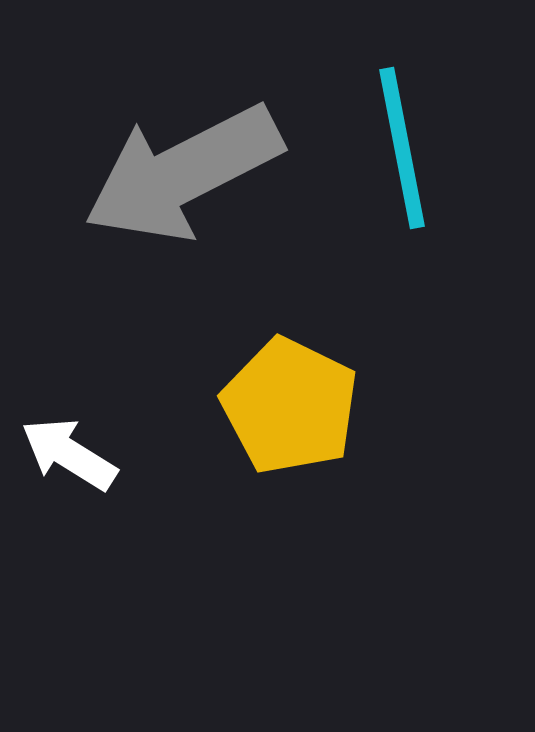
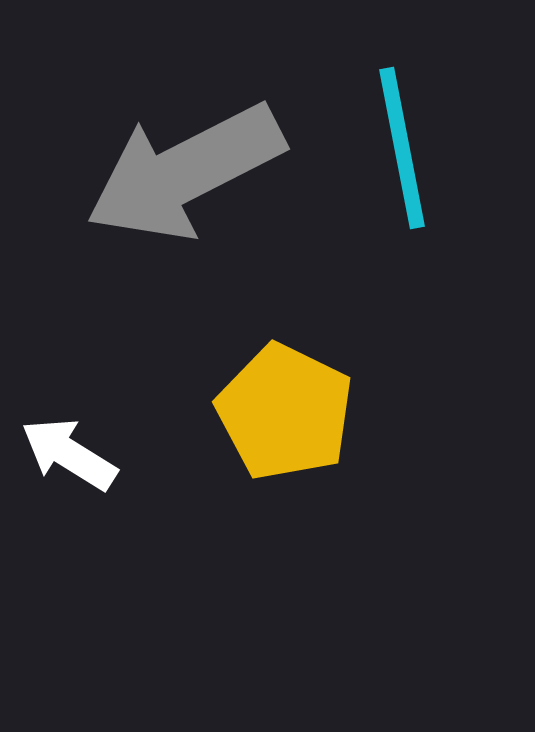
gray arrow: moved 2 px right, 1 px up
yellow pentagon: moved 5 px left, 6 px down
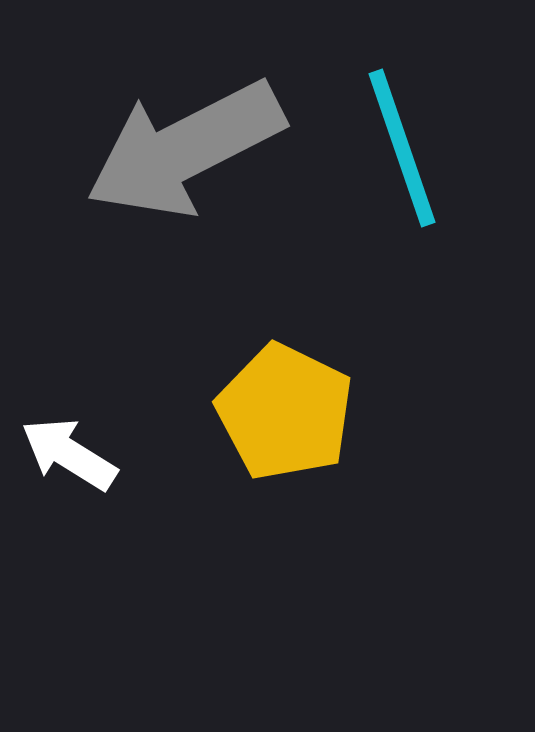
cyan line: rotated 8 degrees counterclockwise
gray arrow: moved 23 px up
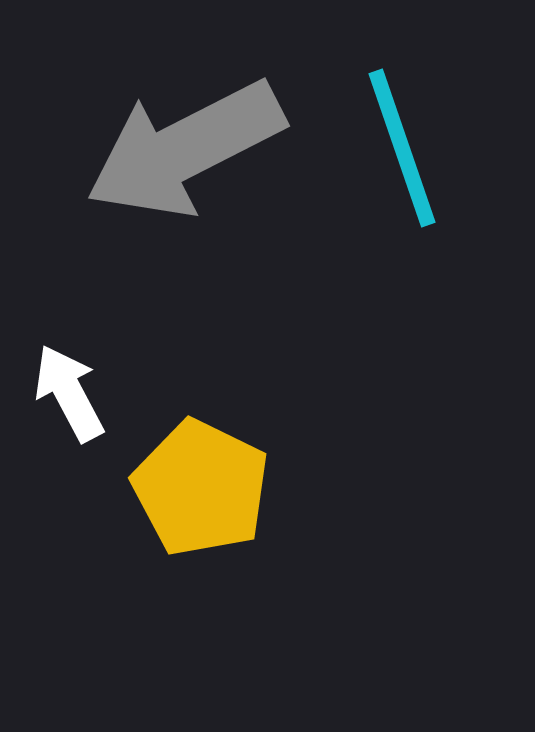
yellow pentagon: moved 84 px left, 76 px down
white arrow: moved 61 px up; rotated 30 degrees clockwise
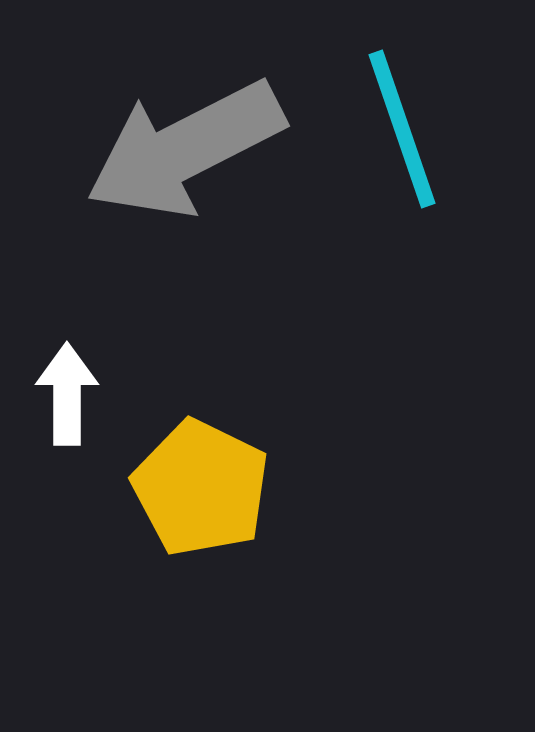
cyan line: moved 19 px up
white arrow: moved 2 px left, 1 px down; rotated 28 degrees clockwise
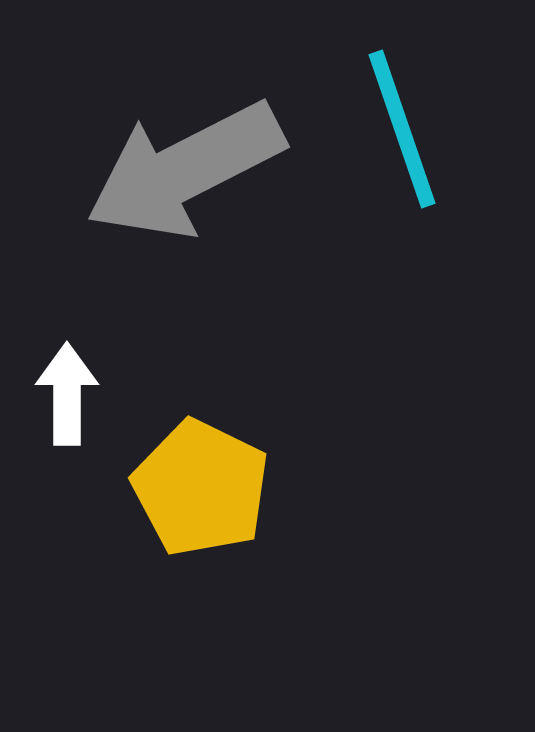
gray arrow: moved 21 px down
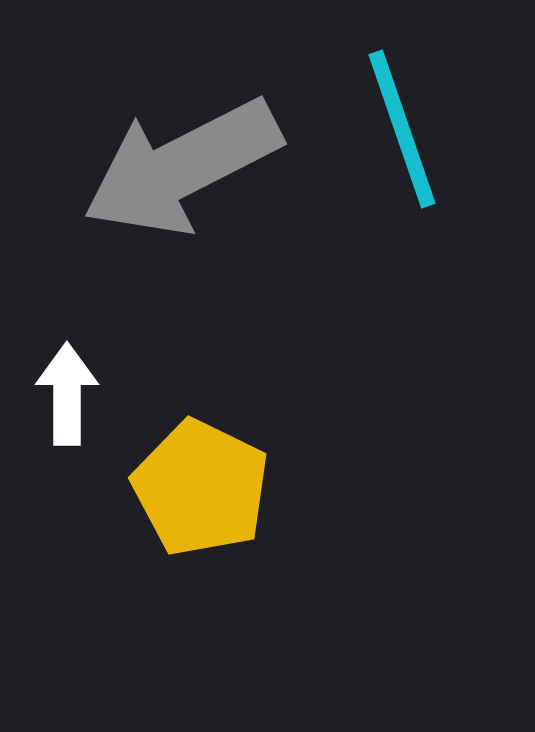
gray arrow: moved 3 px left, 3 px up
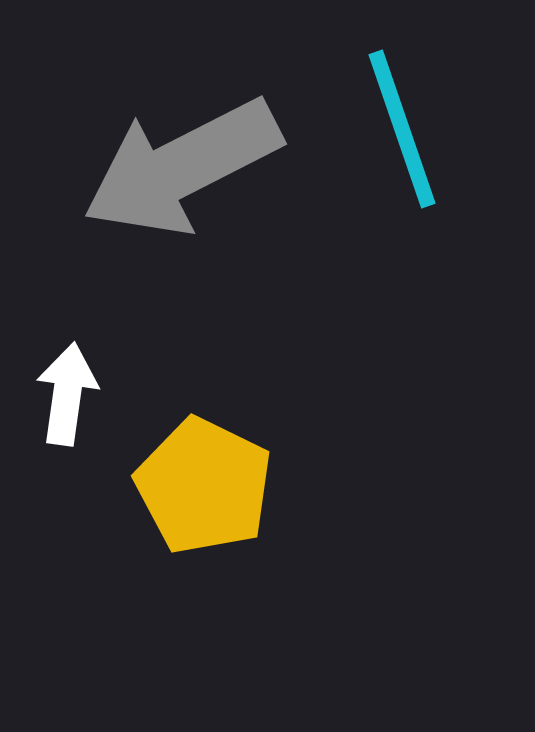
white arrow: rotated 8 degrees clockwise
yellow pentagon: moved 3 px right, 2 px up
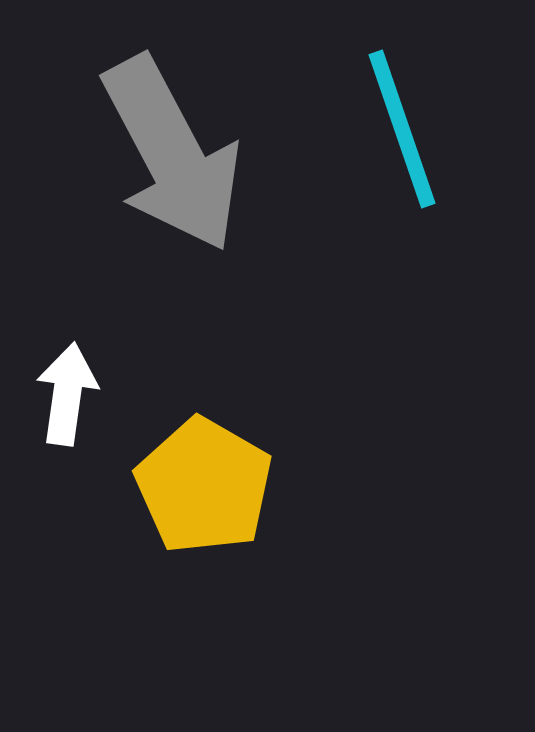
gray arrow: moved 10 px left, 13 px up; rotated 91 degrees counterclockwise
yellow pentagon: rotated 4 degrees clockwise
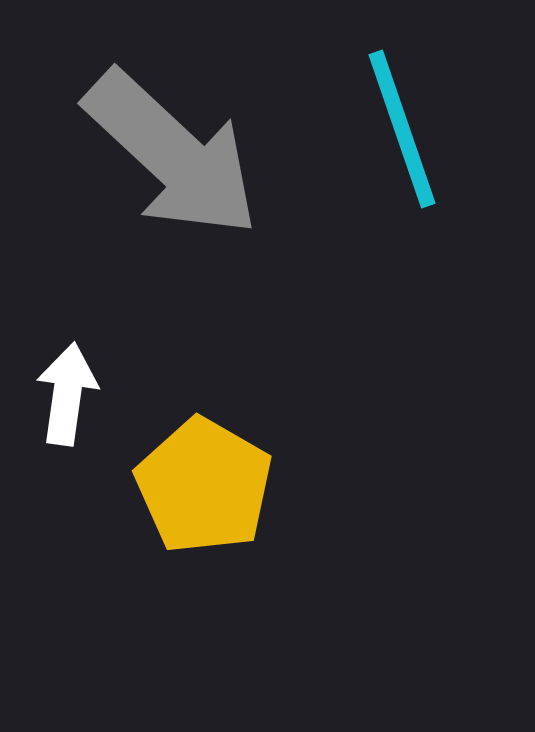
gray arrow: rotated 19 degrees counterclockwise
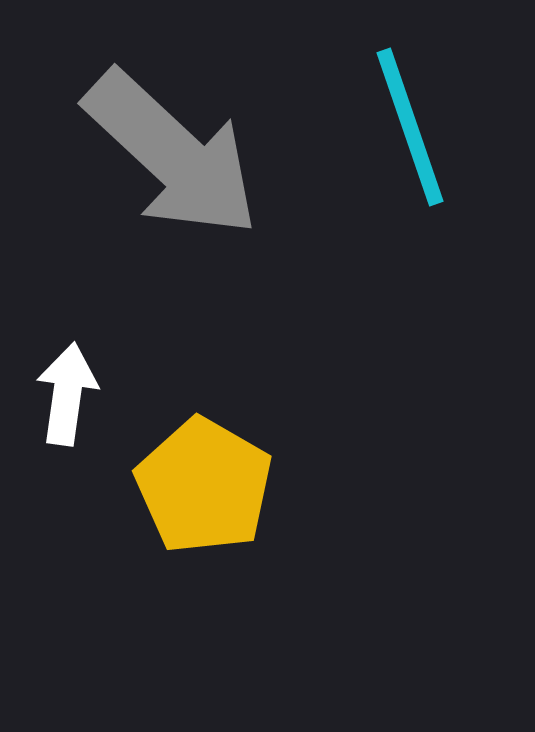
cyan line: moved 8 px right, 2 px up
